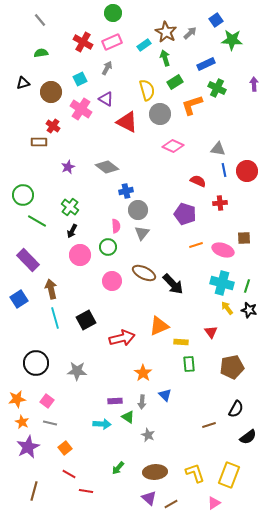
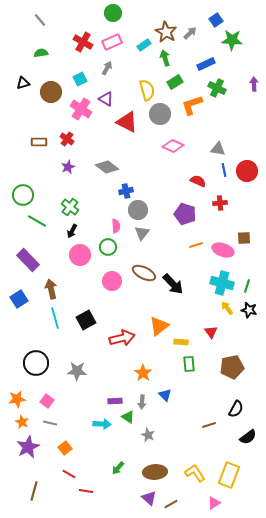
red cross at (53, 126): moved 14 px right, 13 px down
orange triangle at (159, 326): rotated 15 degrees counterclockwise
yellow L-shape at (195, 473): rotated 15 degrees counterclockwise
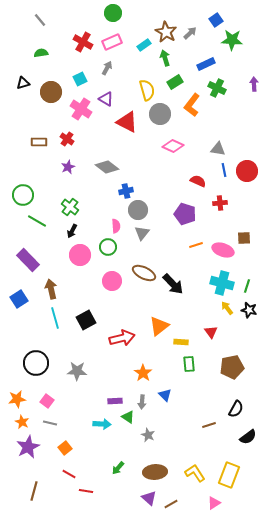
orange L-shape at (192, 105): rotated 35 degrees counterclockwise
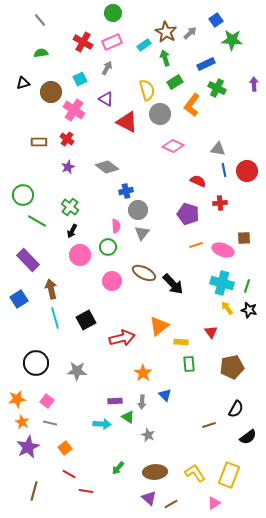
pink cross at (81, 109): moved 7 px left, 1 px down
purple pentagon at (185, 214): moved 3 px right
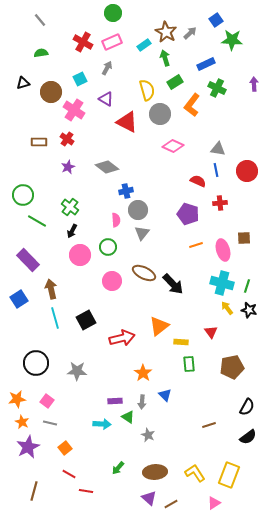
blue line at (224, 170): moved 8 px left
pink semicircle at (116, 226): moved 6 px up
pink ellipse at (223, 250): rotated 55 degrees clockwise
black semicircle at (236, 409): moved 11 px right, 2 px up
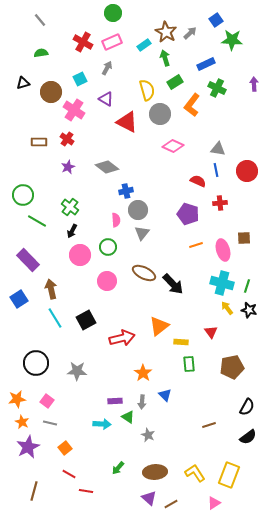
pink circle at (112, 281): moved 5 px left
cyan line at (55, 318): rotated 15 degrees counterclockwise
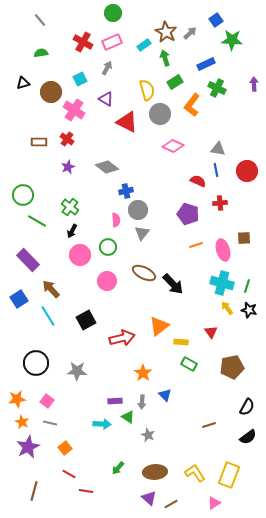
brown arrow at (51, 289): rotated 30 degrees counterclockwise
cyan line at (55, 318): moved 7 px left, 2 px up
green rectangle at (189, 364): rotated 56 degrees counterclockwise
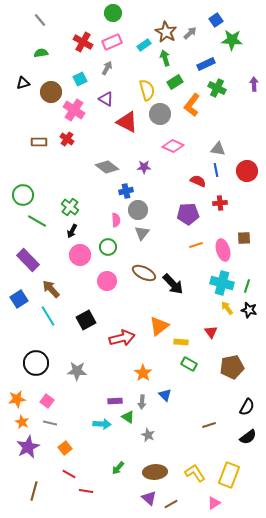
purple star at (68, 167): moved 76 px right; rotated 24 degrees clockwise
purple pentagon at (188, 214): rotated 20 degrees counterclockwise
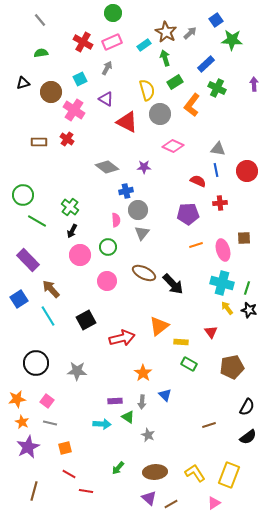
blue rectangle at (206, 64): rotated 18 degrees counterclockwise
green line at (247, 286): moved 2 px down
orange square at (65, 448): rotated 24 degrees clockwise
